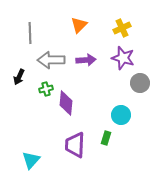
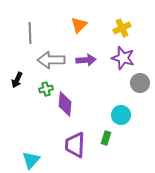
black arrow: moved 2 px left, 3 px down
purple diamond: moved 1 px left, 1 px down
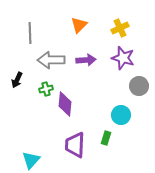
yellow cross: moved 2 px left
gray circle: moved 1 px left, 3 px down
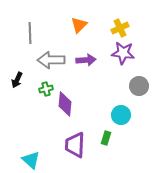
purple star: moved 5 px up; rotated 10 degrees counterclockwise
cyan triangle: rotated 30 degrees counterclockwise
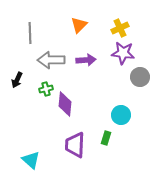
gray circle: moved 1 px right, 9 px up
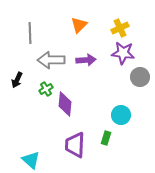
green cross: rotated 16 degrees counterclockwise
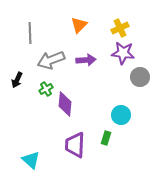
gray arrow: rotated 20 degrees counterclockwise
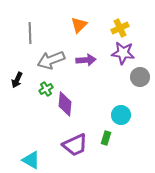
purple trapezoid: rotated 116 degrees counterclockwise
cyan triangle: rotated 12 degrees counterclockwise
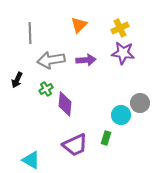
gray arrow: rotated 12 degrees clockwise
gray circle: moved 26 px down
